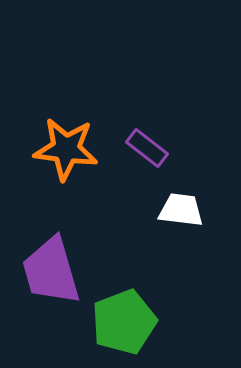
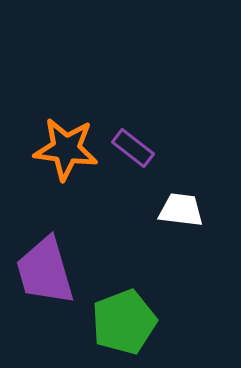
purple rectangle: moved 14 px left
purple trapezoid: moved 6 px left
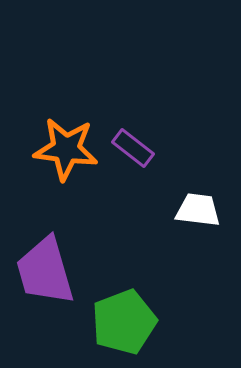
white trapezoid: moved 17 px right
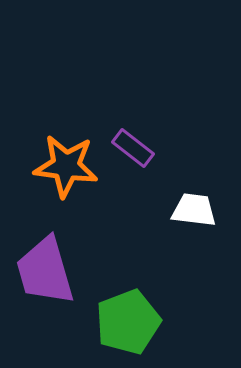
orange star: moved 17 px down
white trapezoid: moved 4 px left
green pentagon: moved 4 px right
